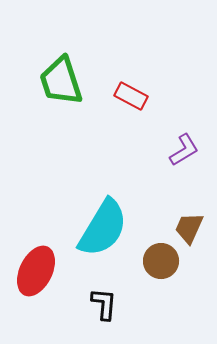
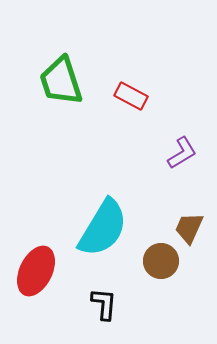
purple L-shape: moved 2 px left, 3 px down
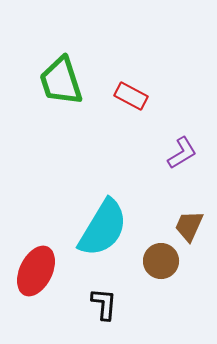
brown trapezoid: moved 2 px up
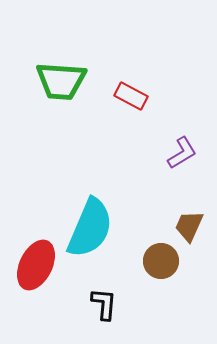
green trapezoid: rotated 68 degrees counterclockwise
cyan semicircle: moved 13 px left; rotated 8 degrees counterclockwise
red ellipse: moved 6 px up
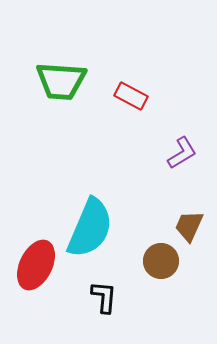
black L-shape: moved 7 px up
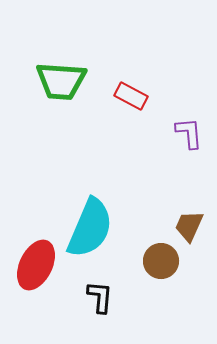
purple L-shape: moved 7 px right, 20 px up; rotated 64 degrees counterclockwise
black L-shape: moved 4 px left
